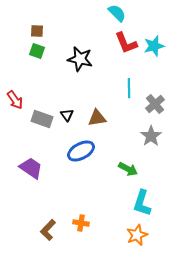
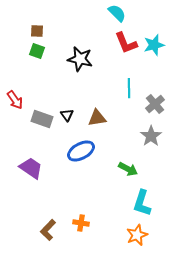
cyan star: moved 1 px up
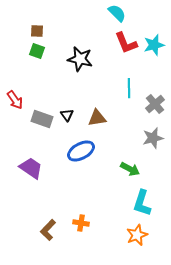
gray star: moved 2 px right, 2 px down; rotated 20 degrees clockwise
green arrow: moved 2 px right
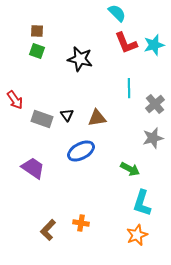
purple trapezoid: moved 2 px right
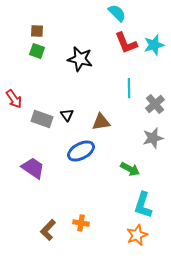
red arrow: moved 1 px left, 1 px up
brown triangle: moved 4 px right, 4 px down
cyan L-shape: moved 1 px right, 2 px down
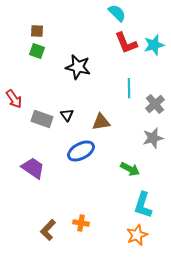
black star: moved 2 px left, 8 px down
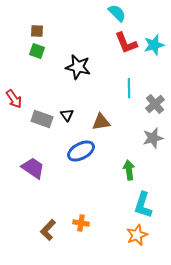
green arrow: moved 1 px left, 1 px down; rotated 126 degrees counterclockwise
